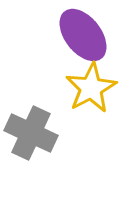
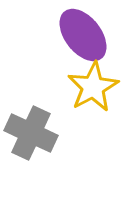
yellow star: moved 2 px right, 1 px up
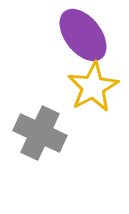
gray cross: moved 9 px right
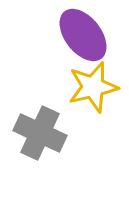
yellow star: rotated 15 degrees clockwise
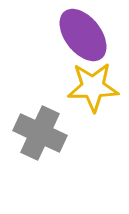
yellow star: rotated 12 degrees clockwise
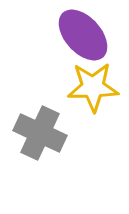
purple ellipse: rotated 4 degrees counterclockwise
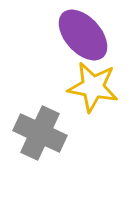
yellow star: rotated 12 degrees clockwise
